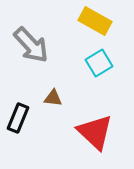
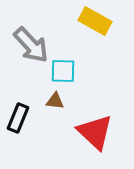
cyan square: moved 36 px left, 8 px down; rotated 32 degrees clockwise
brown triangle: moved 2 px right, 3 px down
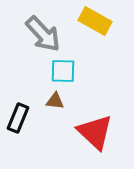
gray arrow: moved 12 px right, 11 px up
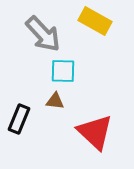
black rectangle: moved 1 px right, 1 px down
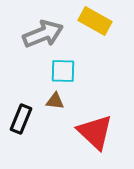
gray arrow: rotated 69 degrees counterclockwise
black rectangle: moved 2 px right
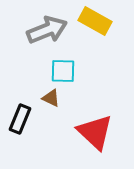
gray arrow: moved 4 px right, 4 px up
brown triangle: moved 4 px left, 3 px up; rotated 18 degrees clockwise
black rectangle: moved 1 px left
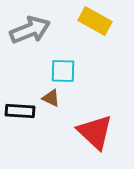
gray arrow: moved 17 px left
black rectangle: moved 8 px up; rotated 72 degrees clockwise
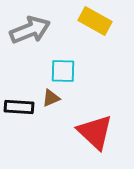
brown triangle: rotated 48 degrees counterclockwise
black rectangle: moved 1 px left, 4 px up
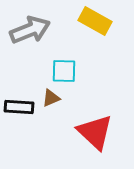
cyan square: moved 1 px right
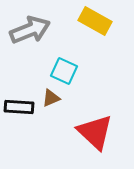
cyan square: rotated 24 degrees clockwise
